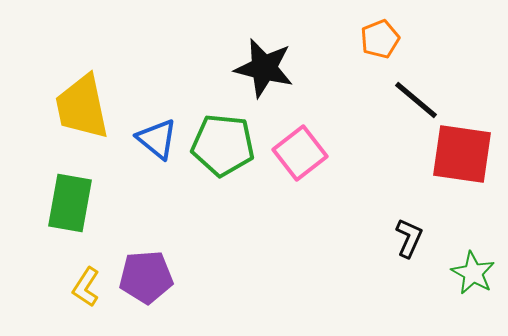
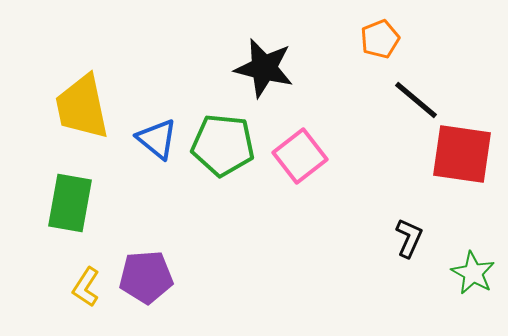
pink square: moved 3 px down
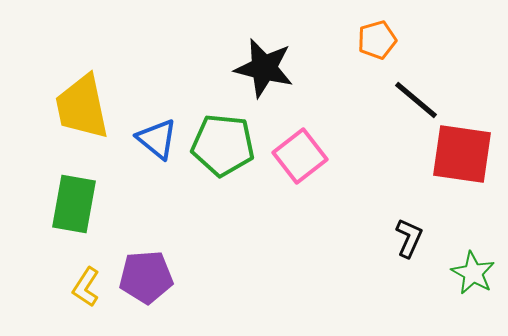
orange pentagon: moved 3 px left, 1 px down; rotated 6 degrees clockwise
green rectangle: moved 4 px right, 1 px down
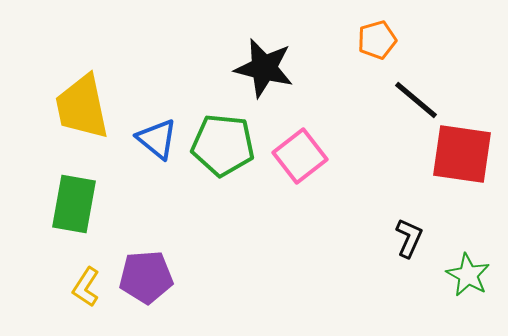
green star: moved 5 px left, 2 px down
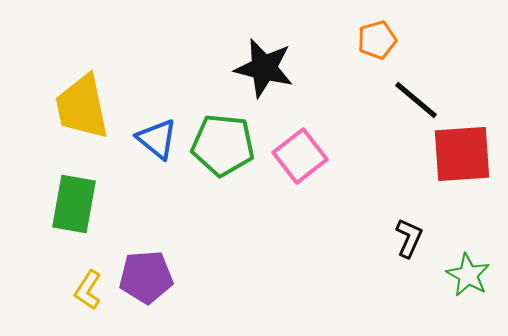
red square: rotated 12 degrees counterclockwise
yellow L-shape: moved 2 px right, 3 px down
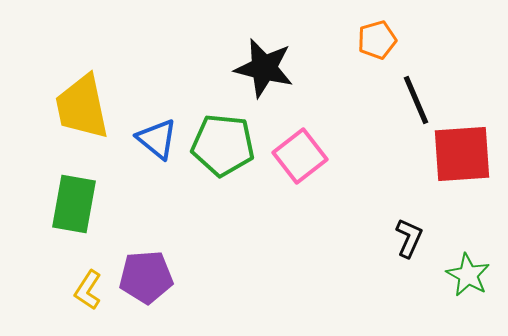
black line: rotated 27 degrees clockwise
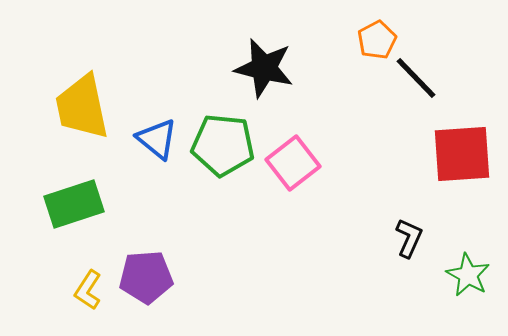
orange pentagon: rotated 12 degrees counterclockwise
black line: moved 22 px up; rotated 21 degrees counterclockwise
pink square: moved 7 px left, 7 px down
green rectangle: rotated 62 degrees clockwise
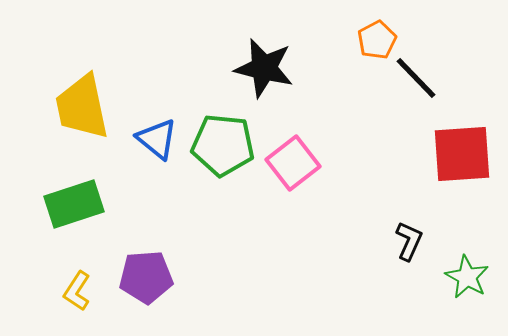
black L-shape: moved 3 px down
green star: moved 1 px left, 2 px down
yellow L-shape: moved 11 px left, 1 px down
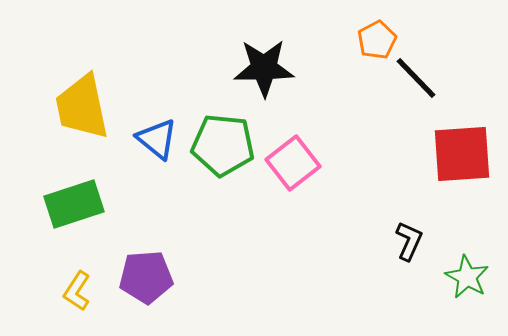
black star: rotated 14 degrees counterclockwise
